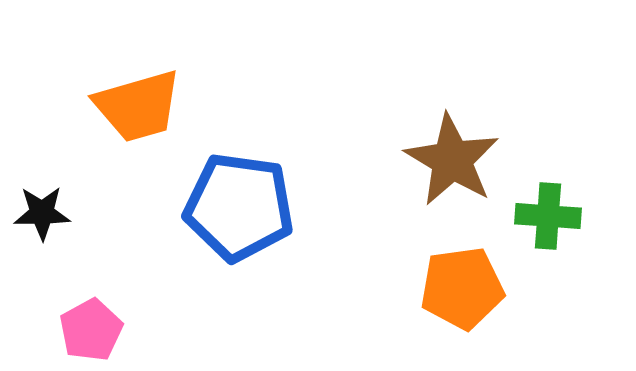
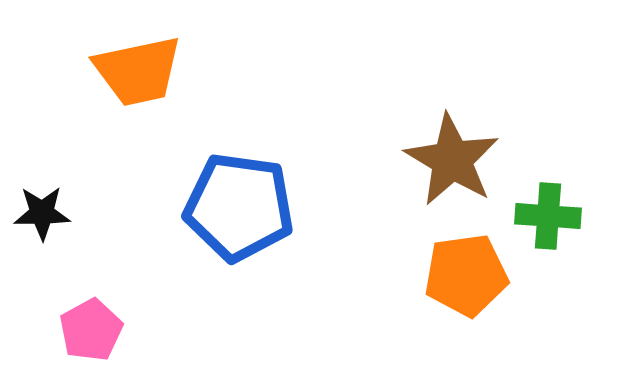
orange trapezoid: moved 35 px up; rotated 4 degrees clockwise
orange pentagon: moved 4 px right, 13 px up
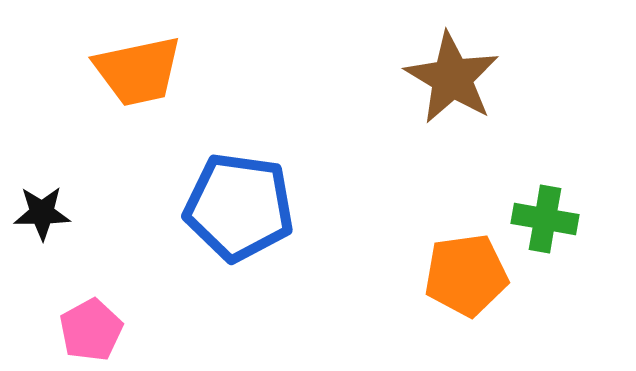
brown star: moved 82 px up
green cross: moved 3 px left, 3 px down; rotated 6 degrees clockwise
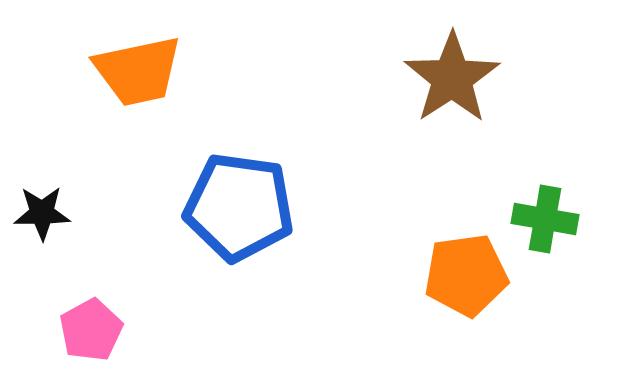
brown star: rotated 8 degrees clockwise
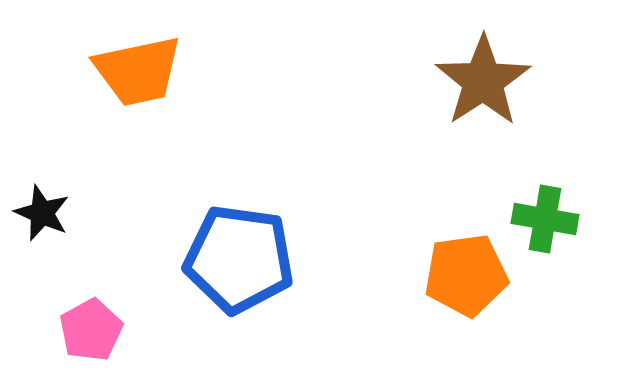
brown star: moved 31 px right, 3 px down
blue pentagon: moved 52 px down
black star: rotated 24 degrees clockwise
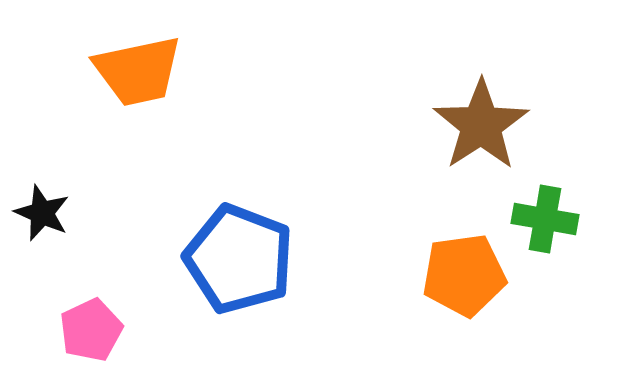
brown star: moved 2 px left, 44 px down
blue pentagon: rotated 13 degrees clockwise
orange pentagon: moved 2 px left
pink pentagon: rotated 4 degrees clockwise
